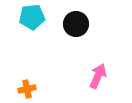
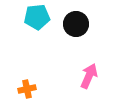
cyan pentagon: moved 5 px right
pink arrow: moved 9 px left
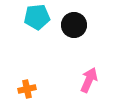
black circle: moved 2 px left, 1 px down
pink arrow: moved 4 px down
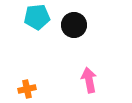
pink arrow: rotated 35 degrees counterclockwise
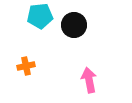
cyan pentagon: moved 3 px right, 1 px up
orange cross: moved 1 px left, 23 px up
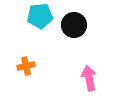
pink arrow: moved 2 px up
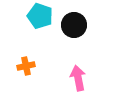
cyan pentagon: rotated 25 degrees clockwise
pink arrow: moved 11 px left
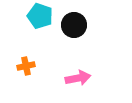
pink arrow: rotated 90 degrees clockwise
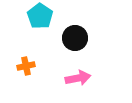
cyan pentagon: rotated 15 degrees clockwise
black circle: moved 1 px right, 13 px down
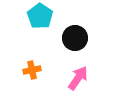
orange cross: moved 6 px right, 4 px down
pink arrow: rotated 45 degrees counterclockwise
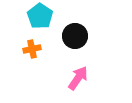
black circle: moved 2 px up
orange cross: moved 21 px up
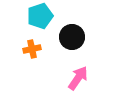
cyan pentagon: rotated 20 degrees clockwise
black circle: moved 3 px left, 1 px down
